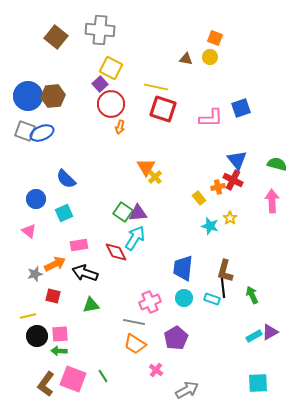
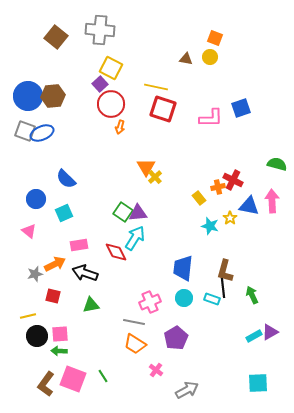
blue triangle at (237, 160): moved 12 px right, 46 px down; rotated 40 degrees counterclockwise
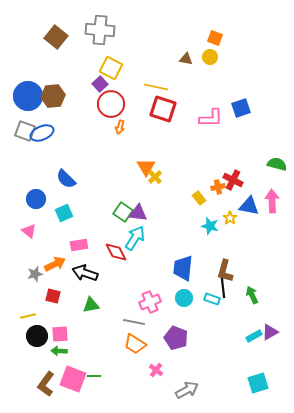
purple triangle at (138, 213): rotated 12 degrees clockwise
purple pentagon at (176, 338): rotated 20 degrees counterclockwise
green line at (103, 376): moved 9 px left; rotated 56 degrees counterclockwise
cyan square at (258, 383): rotated 15 degrees counterclockwise
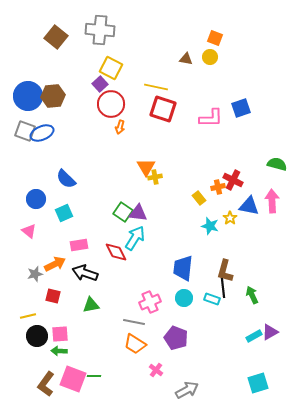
yellow cross at (155, 177): rotated 32 degrees clockwise
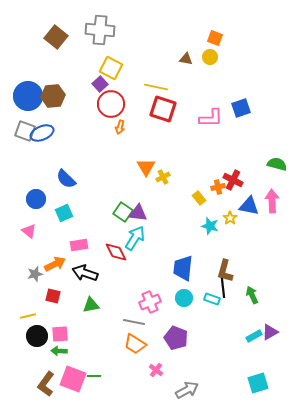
yellow cross at (155, 177): moved 8 px right; rotated 16 degrees counterclockwise
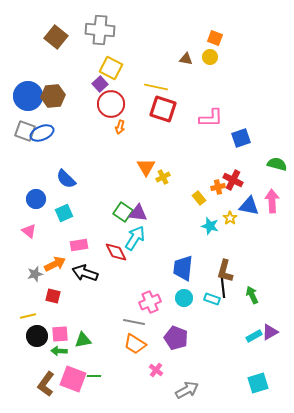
blue square at (241, 108): moved 30 px down
green triangle at (91, 305): moved 8 px left, 35 px down
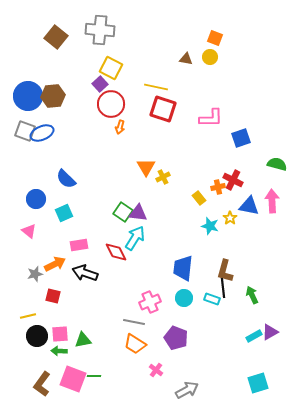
brown L-shape at (46, 384): moved 4 px left
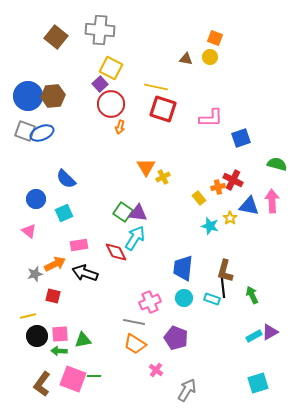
gray arrow at (187, 390): rotated 30 degrees counterclockwise
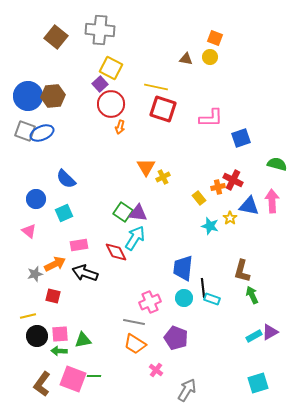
brown L-shape at (225, 271): moved 17 px right
black line at (223, 288): moved 20 px left
